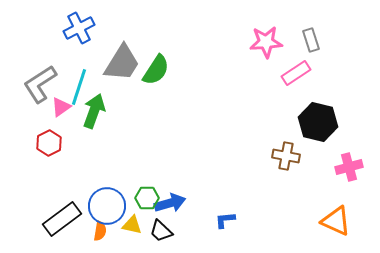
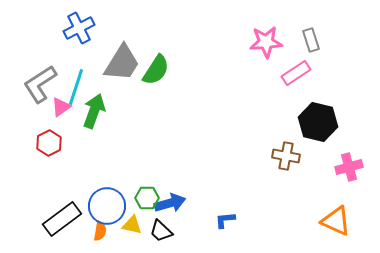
cyan line: moved 3 px left
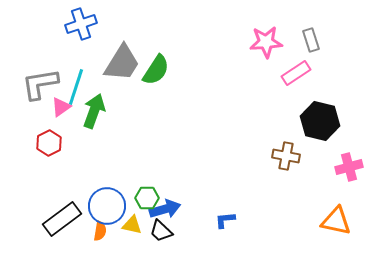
blue cross: moved 2 px right, 4 px up; rotated 8 degrees clockwise
gray L-shape: rotated 24 degrees clockwise
black hexagon: moved 2 px right, 1 px up
blue arrow: moved 5 px left, 6 px down
orange triangle: rotated 12 degrees counterclockwise
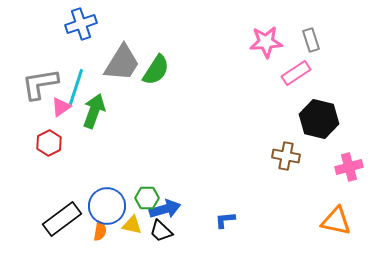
black hexagon: moved 1 px left, 2 px up
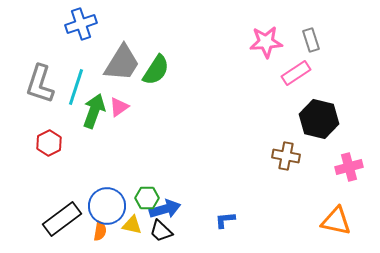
gray L-shape: rotated 63 degrees counterclockwise
pink triangle: moved 58 px right
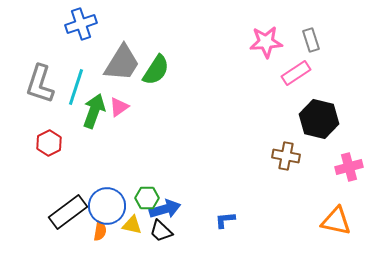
black rectangle: moved 6 px right, 7 px up
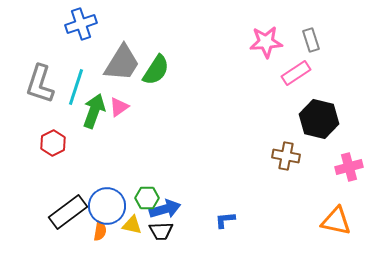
red hexagon: moved 4 px right
black trapezoid: rotated 45 degrees counterclockwise
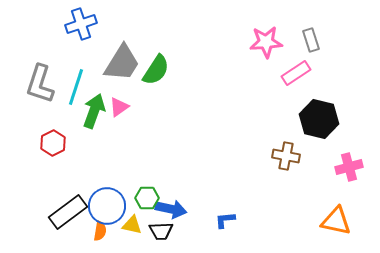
blue arrow: moved 6 px right; rotated 28 degrees clockwise
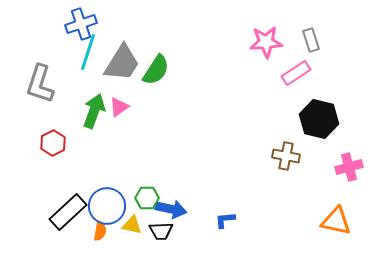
cyan line: moved 12 px right, 35 px up
black rectangle: rotated 6 degrees counterclockwise
